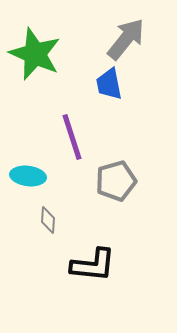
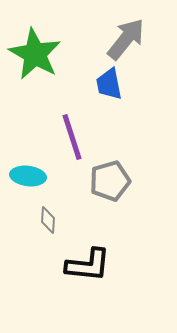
green star: rotated 6 degrees clockwise
gray pentagon: moved 6 px left
black L-shape: moved 5 px left
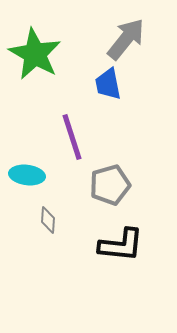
blue trapezoid: moved 1 px left
cyan ellipse: moved 1 px left, 1 px up
gray pentagon: moved 4 px down
black L-shape: moved 33 px right, 20 px up
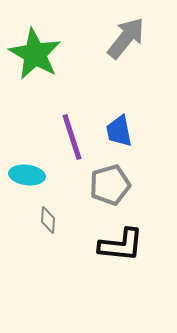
gray arrow: moved 1 px up
blue trapezoid: moved 11 px right, 47 px down
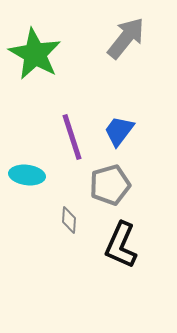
blue trapezoid: rotated 48 degrees clockwise
gray diamond: moved 21 px right
black L-shape: rotated 108 degrees clockwise
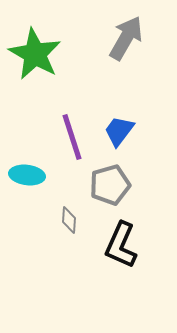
gray arrow: rotated 9 degrees counterclockwise
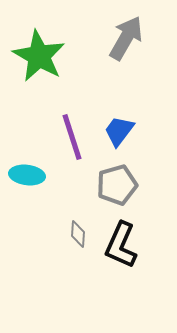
green star: moved 4 px right, 2 px down
gray pentagon: moved 7 px right
gray diamond: moved 9 px right, 14 px down
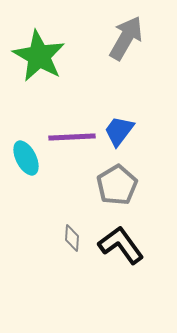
purple line: rotated 75 degrees counterclockwise
cyan ellipse: moved 1 px left, 17 px up; rotated 56 degrees clockwise
gray pentagon: rotated 15 degrees counterclockwise
gray diamond: moved 6 px left, 4 px down
black L-shape: rotated 120 degrees clockwise
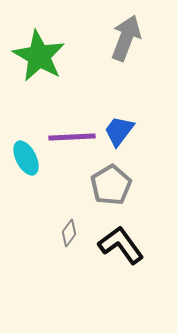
gray arrow: rotated 9 degrees counterclockwise
gray pentagon: moved 6 px left
gray diamond: moved 3 px left, 5 px up; rotated 32 degrees clockwise
